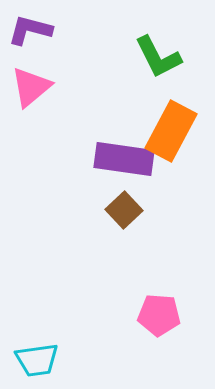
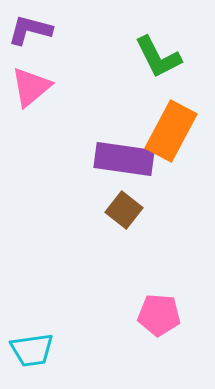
brown square: rotated 9 degrees counterclockwise
cyan trapezoid: moved 5 px left, 10 px up
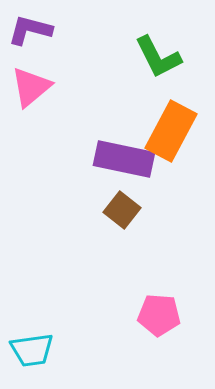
purple rectangle: rotated 4 degrees clockwise
brown square: moved 2 px left
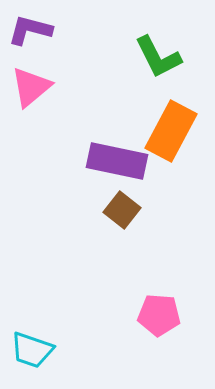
purple rectangle: moved 7 px left, 2 px down
cyan trapezoid: rotated 27 degrees clockwise
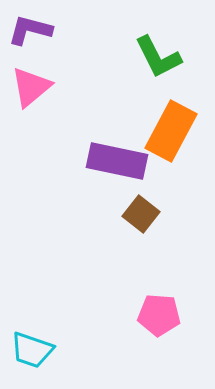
brown square: moved 19 px right, 4 px down
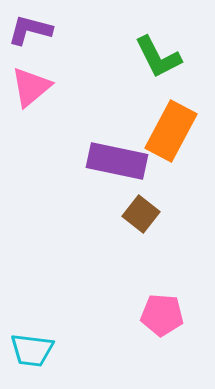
pink pentagon: moved 3 px right
cyan trapezoid: rotated 12 degrees counterclockwise
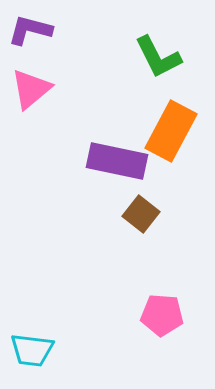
pink triangle: moved 2 px down
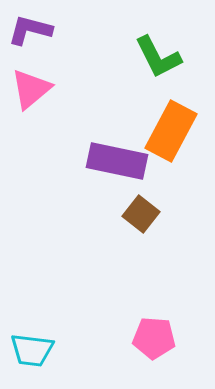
pink pentagon: moved 8 px left, 23 px down
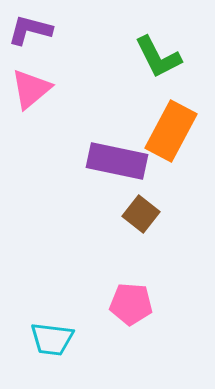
pink pentagon: moved 23 px left, 34 px up
cyan trapezoid: moved 20 px right, 11 px up
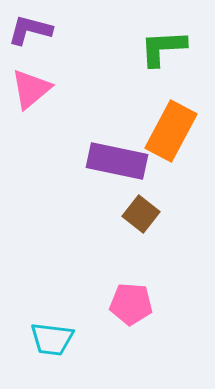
green L-shape: moved 5 px right, 9 px up; rotated 114 degrees clockwise
